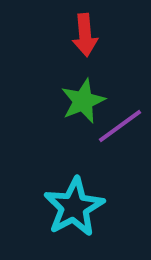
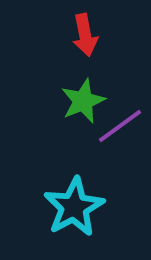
red arrow: rotated 6 degrees counterclockwise
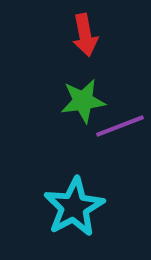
green star: rotated 15 degrees clockwise
purple line: rotated 15 degrees clockwise
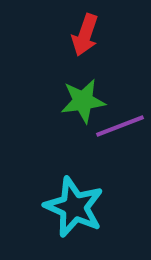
red arrow: rotated 30 degrees clockwise
cyan star: rotated 20 degrees counterclockwise
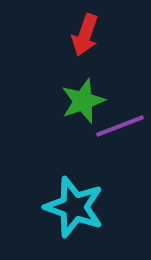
green star: rotated 12 degrees counterclockwise
cyan star: rotated 4 degrees counterclockwise
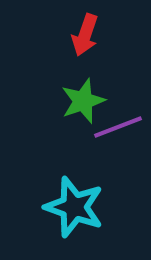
purple line: moved 2 px left, 1 px down
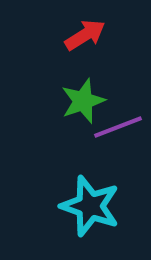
red arrow: rotated 141 degrees counterclockwise
cyan star: moved 16 px right, 1 px up
